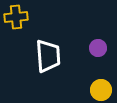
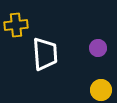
yellow cross: moved 8 px down
white trapezoid: moved 3 px left, 2 px up
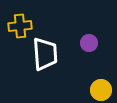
yellow cross: moved 4 px right, 1 px down
purple circle: moved 9 px left, 5 px up
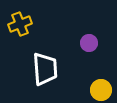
yellow cross: moved 2 px up; rotated 15 degrees counterclockwise
white trapezoid: moved 15 px down
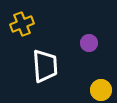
yellow cross: moved 2 px right
white trapezoid: moved 3 px up
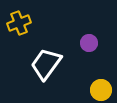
yellow cross: moved 3 px left, 1 px up
white trapezoid: moved 1 px right, 2 px up; rotated 140 degrees counterclockwise
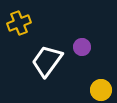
purple circle: moved 7 px left, 4 px down
white trapezoid: moved 1 px right, 3 px up
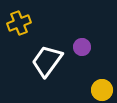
yellow circle: moved 1 px right
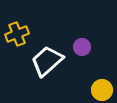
yellow cross: moved 2 px left, 11 px down
white trapezoid: rotated 12 degrees clockwise
